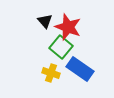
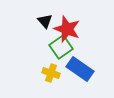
red star: moved 1 px left, 2 px down
green square: rotated 15 degrees clockwise
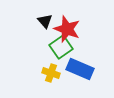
blue rectangle: rotated 12 degrees counterclockwise
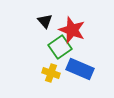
red star: moved 5 px right, 1 px down
green square: moved 1 px left
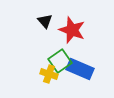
green square: moved 14 px down
yellow cross: moved 2 px left, 1 px down
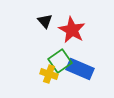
red star: rotated 8 degrees clockwise
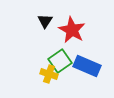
black triangle: rotated 14 degrees clockwise
blue rectangle: moved 7 px right, 3 px up
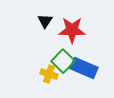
red star: rotated 28 degrees counterclockwise
green square: moved 3 px right; rotated 10 degrees counterclockwise
blue rectangle: moved 3 px left, 2 px down
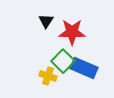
black triangle: moved 1 px right
red star: moved 2 px down
yellow cross: moved 1 px left, 2 px down
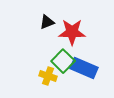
black triangle: moved 1 px right, 1 px down; rotated 35 degrees clockwise
